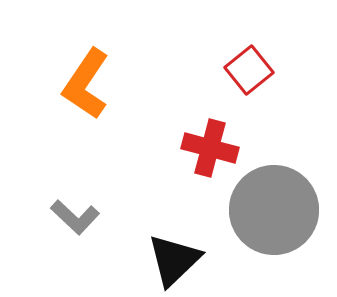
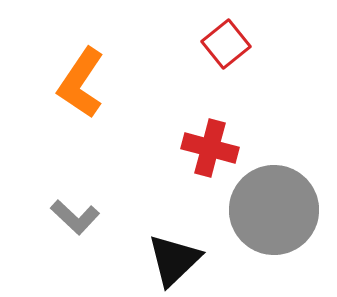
red square: moved 23 px left, 26 px up
orange L-shape: moved 5 px left, 1 px up
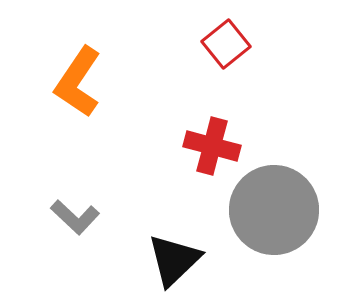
orange L-shape: moved 3 px left, 1 px up
red cross: moved 2 px right, 2 px up
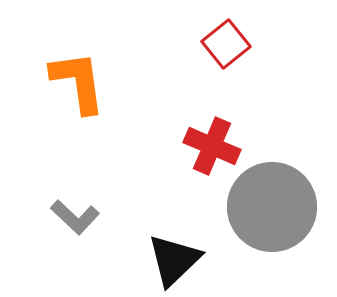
orange L-shape: rotated 138 degrees clockwise
red cross: rotated 8 degrees clockwise
gray circle: moved 2 px left, 3 px up
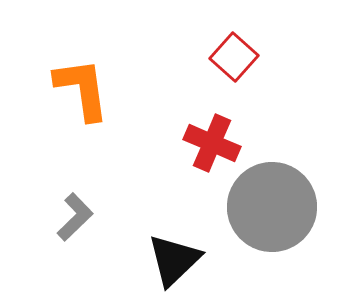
red square: moved 8 px right, 13 px down; rotated 9 degrees counterclockwise
orange L-shape: moved 4 px right, 7 px down
red cross: moved 3 px up
gray L-shape: rotated 87 degrees counterclockwise
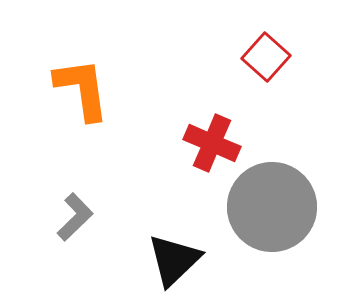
red square: moved 32 px right
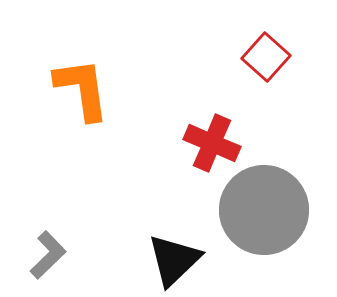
gray circle: moved 8 px left, 3 px down
gray L-shape: moved 27 px left, 38 px down
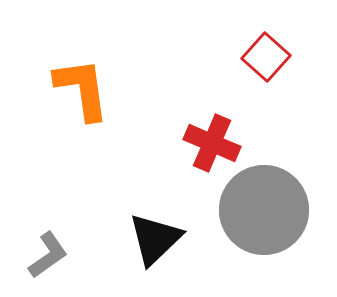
gray L-shape: rotated 9 degrees clockwise
black triangle: moved 19 px left, 21 px up
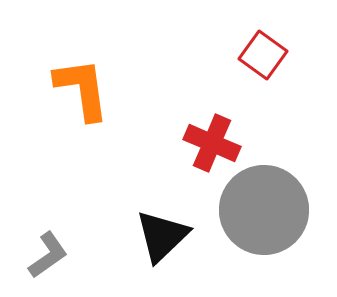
red square: moved 3 px left, 2 px up; rotated 6 degrees counterclockwise
black triangle: moved 7 px right, 3 px up
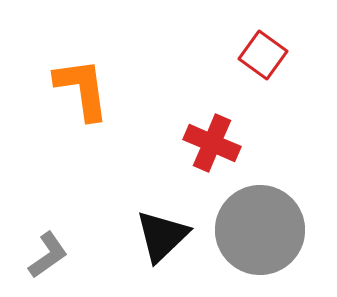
gray circle: moved 4 px left, 20 px down
